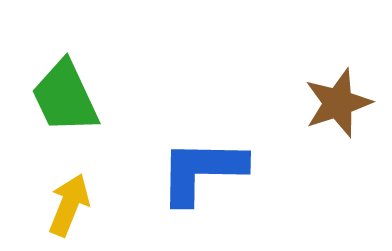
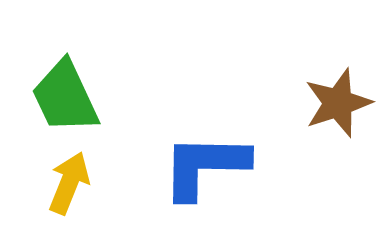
blue L-shape: moved 3 px right, 5 px up
yellow arrow: moved 22 px up
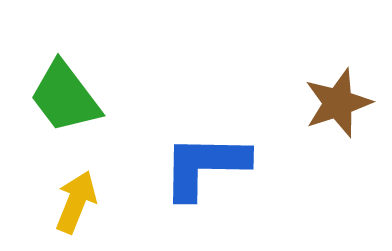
green trapezoid: rotated 12 degrees counterclockwise
yellow arrow: moved 7 px right, 19 px down
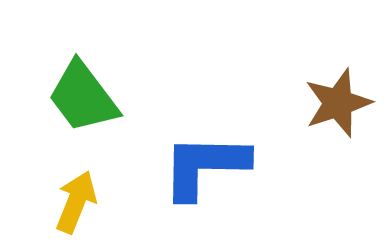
green trapezoid: moved 18 px right
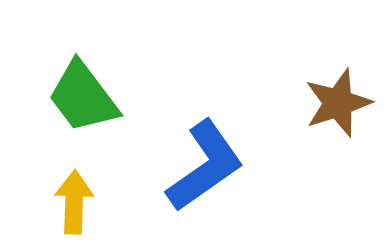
blue L-shape: rotated 144 degrees clockwise
yellow arrow: moved 2 px left; rotated 20 degrees counterclockwise
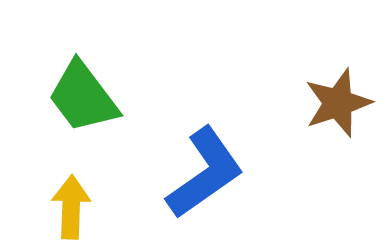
blue L-shape: moved 7 px down
yellow arrow: moved 3 px left, 5 px down
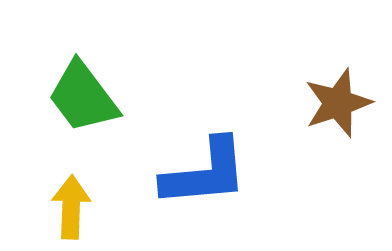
blue L-shape: rotated 30 degrees clockwise
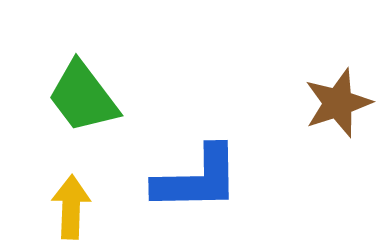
blue L-shape: moved 8 px left, 6 px down; rotated 4 degrees clockwise
